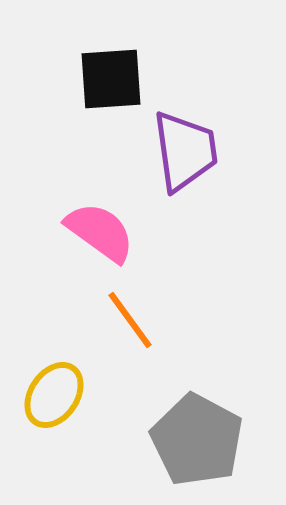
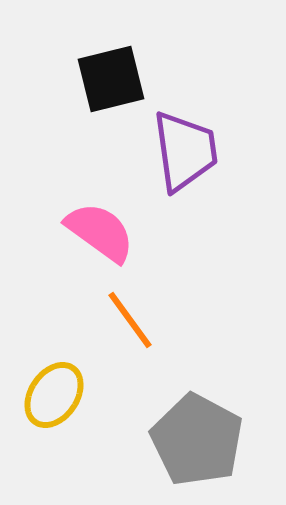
black square: rotated 10 degrees counterclockwise
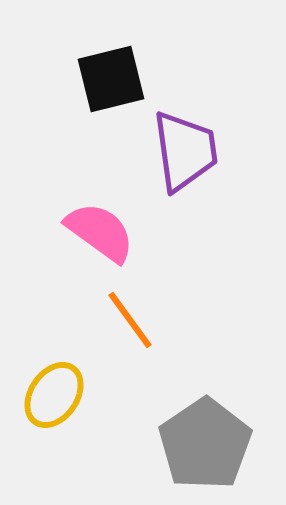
gray pentagon: moved 8 px right, 4 px down; rotated 10 degrees clockwise
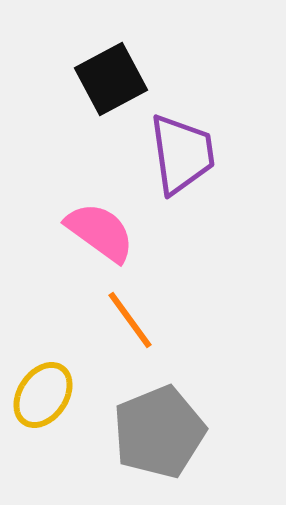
black square: rotated 14 degrees counterclockwise
purple trapezoid: moved 3 px left, 3 px down
yellow ellipse: moved 11 px left
gray pentagon: moved 46 px left, 12 px up; rotated 12 degrees clockwise
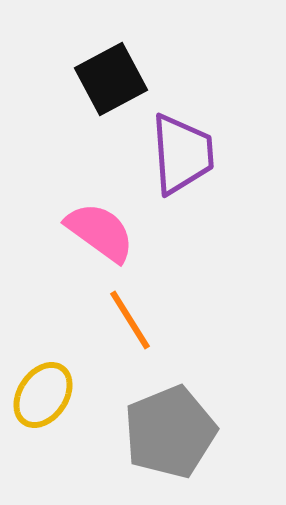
purple trapezoid: rotated 4 degrees clockwise
orange line: rotated 4 degrees clockwise
gray pentagon: moved 11 px right
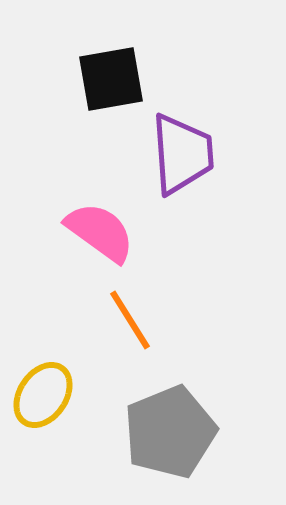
black square: rotated 18 degrees clockwise
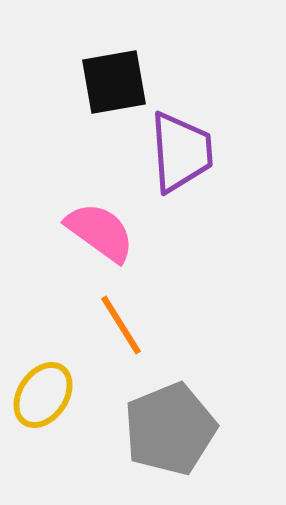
black square: moved 3 px right, 3 px down
purple trapezoid: moved 1 px left, 2 px up
orange line: moved 9 px left, 5 px down
gray pentagon: moved 3 px up
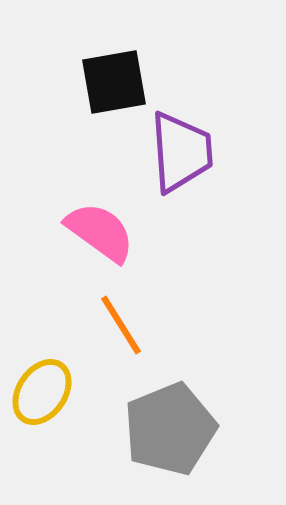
yellow ellipse: moved 1 px left, 3 px up
